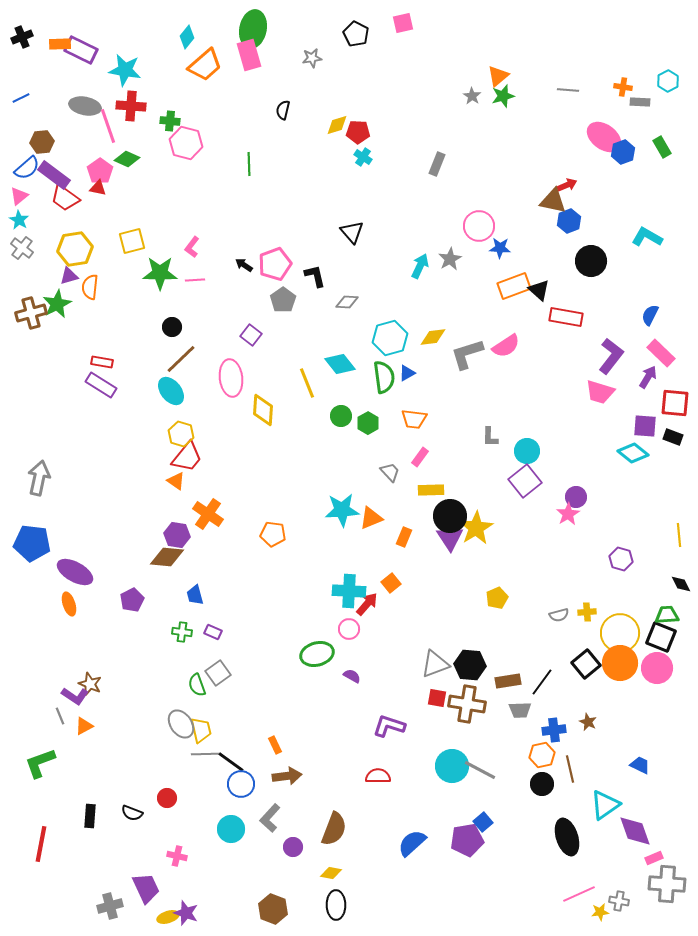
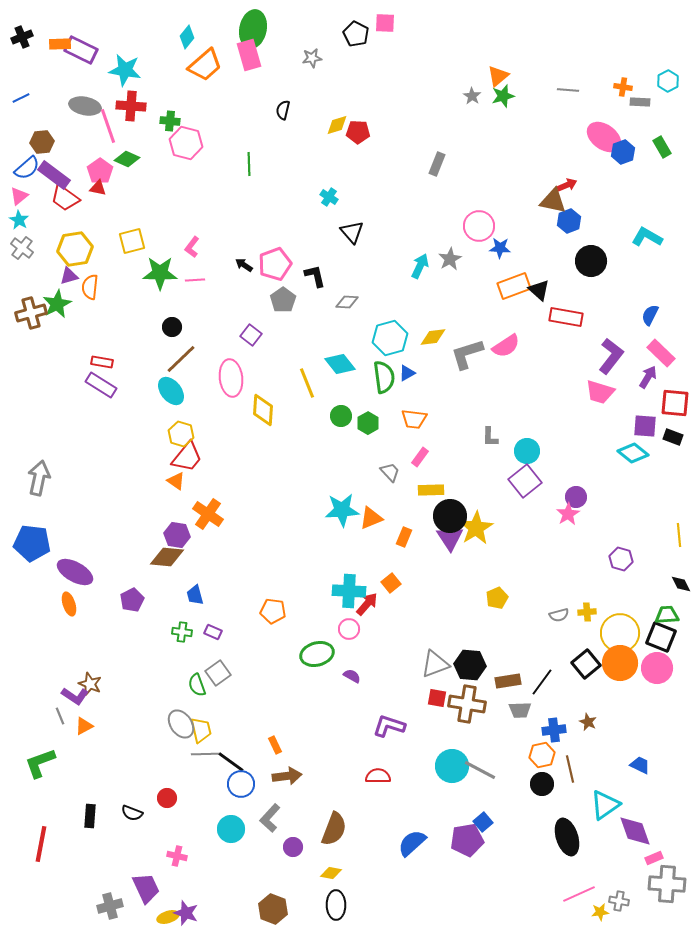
pink square at (403, 23): moved 18 px left; rotated 15 degrees clockwise
cyan cross at (363, 157): moved 34 px left, 40 px down
orange pentagon at (273, 534): moved 77 px down
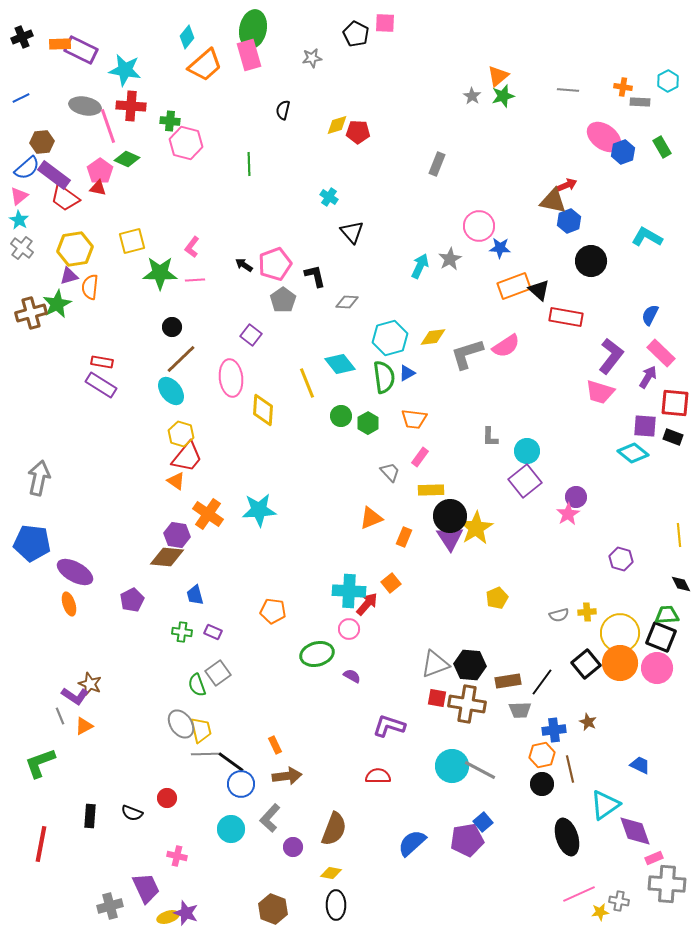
cyan star at (342, 510): moved 83 px left
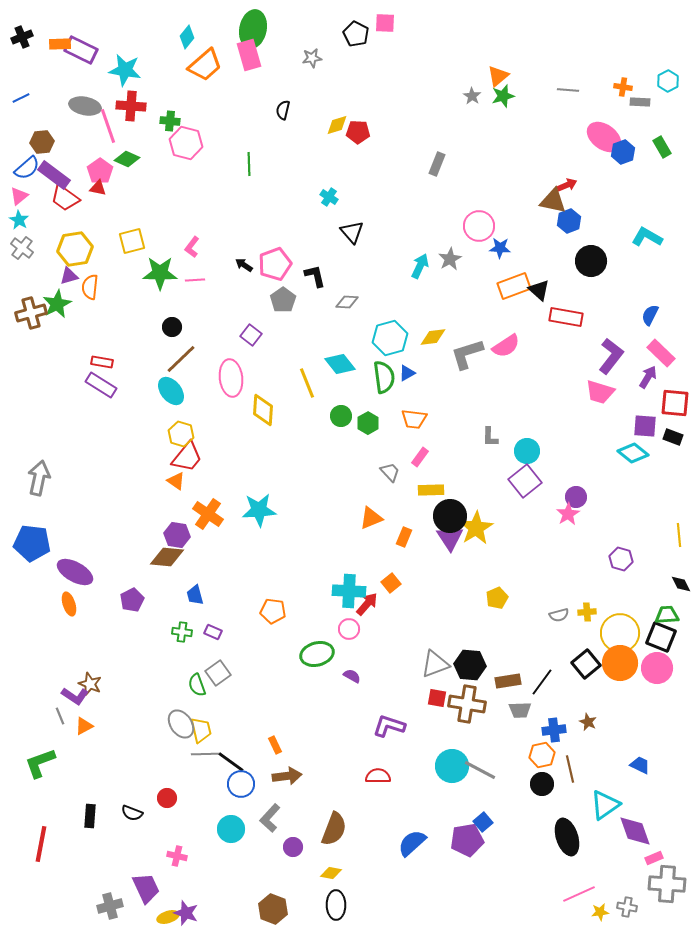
gray cross at (619, 901): moved 8 px right, 6 px down
